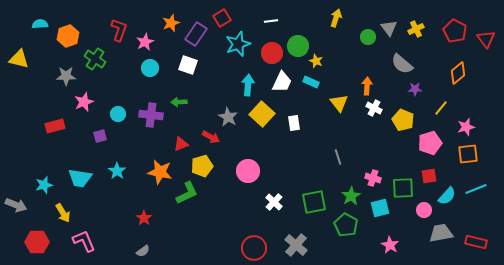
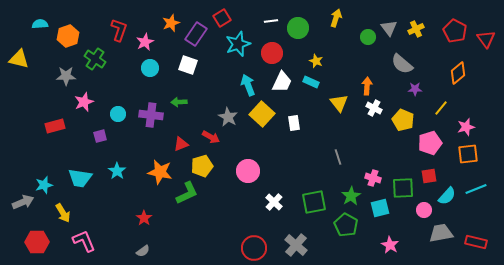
green circle at (298, 46): moved 18 px up
cyan arrow at (248, 85): rotated 25 degrees counterclockwise
gray arrow at (16, 205): moved 7 px right, 3 px up; rotated 45 degrees counterclockwise
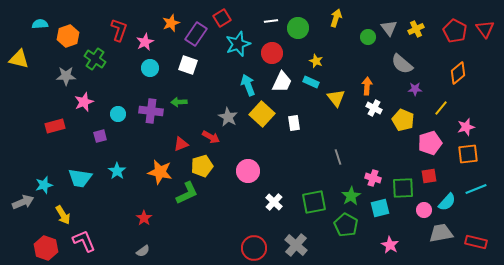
red triangle at (486, 39): moved 1 px left, 10 px up
yellow triangle at (339, 103): moved 3 px left, 5 px up
purple cross at (151, 115): moved 4 px up
cyan semicircle at (447, 196): moved 6 px down
yellow arrow at (63, 213): moved 2 px down
red hexagon at (37, 242): moved 9 px right, 6 px down; rotated 20 degrees clockwise
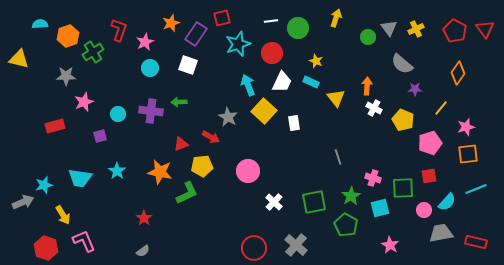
red square at (222, 18): rotated 18 degrees clockwise
green cross at (95, 59): moved 2 px left, 7 px up; rotated 25 degrees clockwise
orange diamond at (458, 73): rotated 15 degrees counterclockwise
yellow square at (262, 114): moved 2 px right, 3 px up
yellow pentagon at (202, 166): rotated 10 degrees clockwise
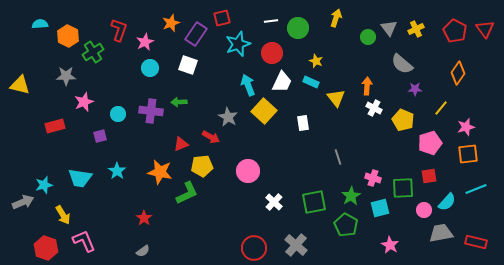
orange hexagon at (68, 36): rotated 15 degrees counterclockwise
yellow triangle at (19, 59): moved 1 px right, 26 px down
white rectangle at (294, 123): moved 9 px right
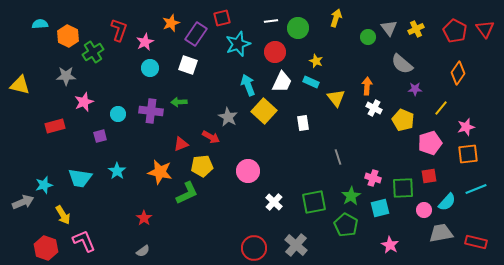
red circle at (272, 53): moved 3 px right, 1 px up
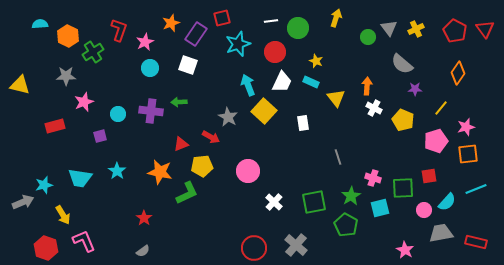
pink pentagon at (430, 143): moved 6 px right, 2 px up
pink star at (390, 245): moved 15 px right, 5 px down
